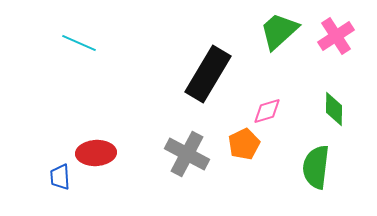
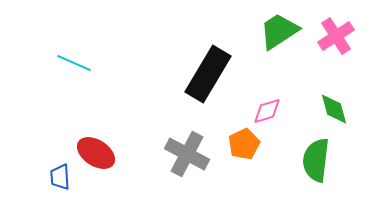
green trapezoid: rotated 9 degrees clockwise
cyan line: moved 5 px left, 20 px down
green diamond: rotated 16 degrees counterclockwise
red ellipse: rotated 36 degrees clockwise
green semicircle: moved 7 px up
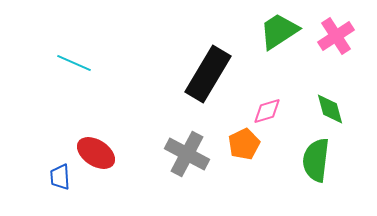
green diamond: moved 4 px left
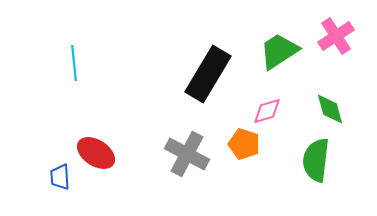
green trapezoid: moved 20 px down
cyan line: rotated 60 degrees clockwise
orange pentagon: rotated 28 degrees counterclockwise
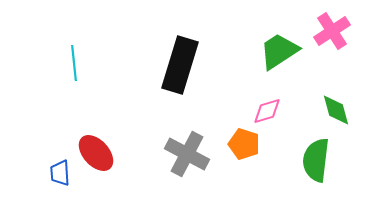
pink cross: moved 4 px left, 5 px up
black rectangle: moved 28 px left, 9 px up; rotated 14 degrees counterclockwise
green diamond: moved 6 px right, 1 px down
red ellipse: rotated 15 degrees clockwise
blue trapezoid: moved 4 px up
